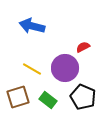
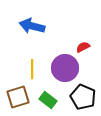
yellow line: rotated 60 degrees clockwise
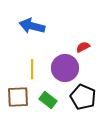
brown square: rotated 15 degrees clockwise
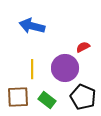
green rectangle: moved 1 px left
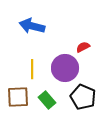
green rectangle: rotated 12 degrees clockwise
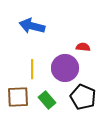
red semicircle: rotated 32 degrees clockwise
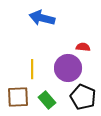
blue arrow: moved 10 px right, 8 px up
purple circle: moved 3 px right
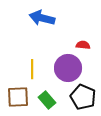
red semicircle: moved 2 px up
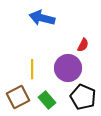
red semicircle: rotated 112 degrees clockwise
brown square: rotated 25 degrees counterclockwise
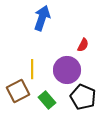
blue arrow: rotated 95 degrees clockwise
purple circle: moved 1 px left, 2 px down
brown square: moved 6 px up
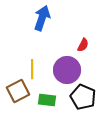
green rectangle: rotated 42 degrees counterclockwise
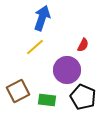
yellow line: moved 3 px right, 22 px up; rotated 48 degrees clockwise
